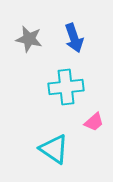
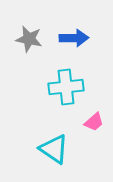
blue arrow: rotated 72 degrees counterclockwise
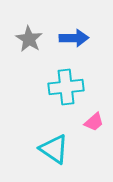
gray star: rotated 20 degrees clockwise
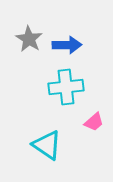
blue arrow: moved 7 px left, 7 px down
cyan triangle: moved 7 px left, 4 px up
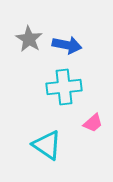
blue arrow: rotated 12 degrees clockwise
cyan cross: moved 2 px left
pink trapezoid: moved 1 px left, 1 px down
